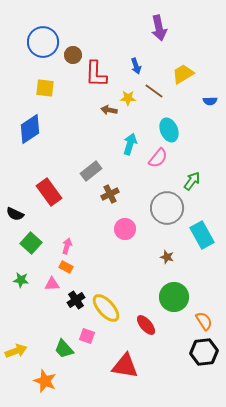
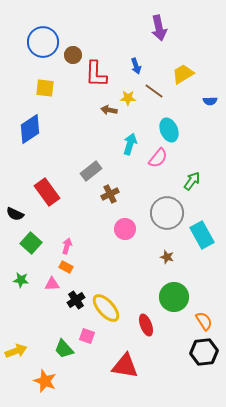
red rectangle: moved 2 px left
gray circle: moved 5 px down
red ellipse: rotated 20 degrees clockwise
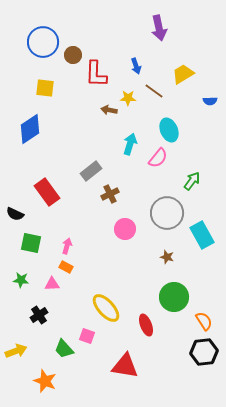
green square: rotated 30 degrees counterclockwise
black cross: moved 37 px left, 15 px down
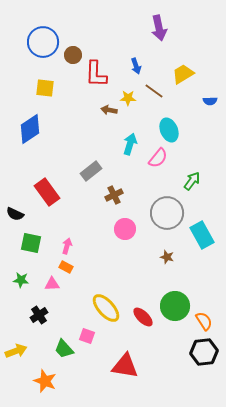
brown cross: moved 4 px right, 1 px down
green circle: moved 1 px right, 9 px down
red ellipse: moved 3 px left, 8 px up; rotated 25 degrees counterclockwise
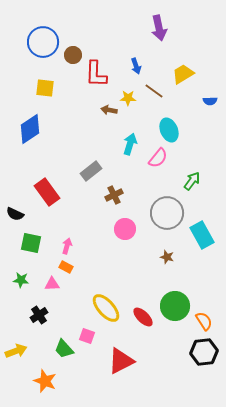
red triangle: moved 4 px left, 5 px up; rotated 36 degrees counterclockwise
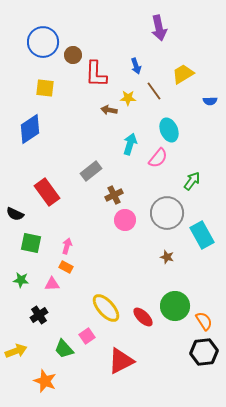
brown line: rotated 18 degrees clockwise
pink circle: moved 9 px up
pink square: rotated 35 degrees clockwise
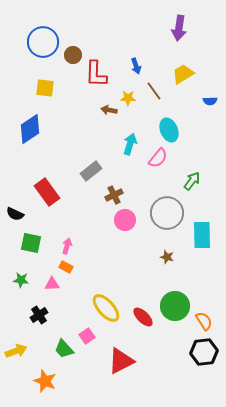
purple arrow: moved 20 px right; rotated 20 degrees clockwise
cyan rectangle: rotated 28 degrees clockwise
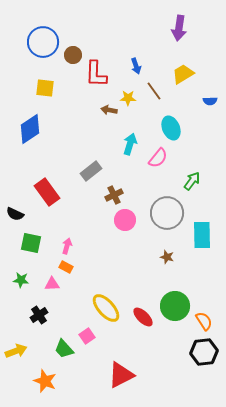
cyan ellipse: moved 2 px right, 2 px up
red triangle: moved 14 px down
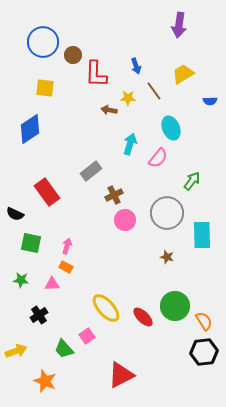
purple arrow: moved 3 px up
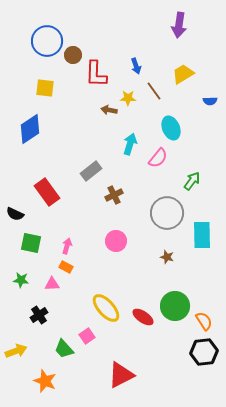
blue circle: moved 4 px right, 1 px up
pink circle: moved 9 px left, 21 px down
red ellipse: rotated 10 degrees counterclockwise
